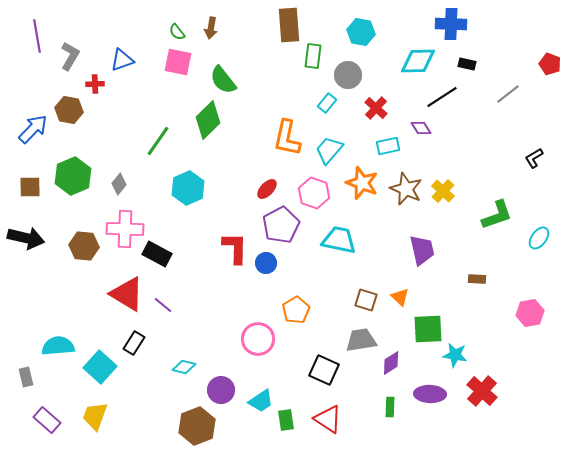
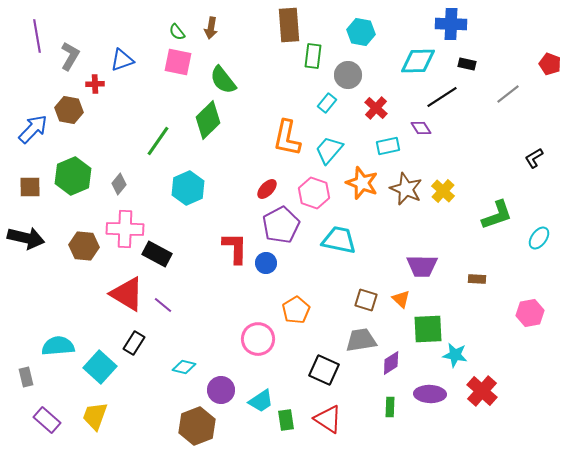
purple trapezoid at (422, 250): moved 16 px down; rotated 104 degrees clockwise
orange triangle at (400, 297): moved 1 px right, 2 px down
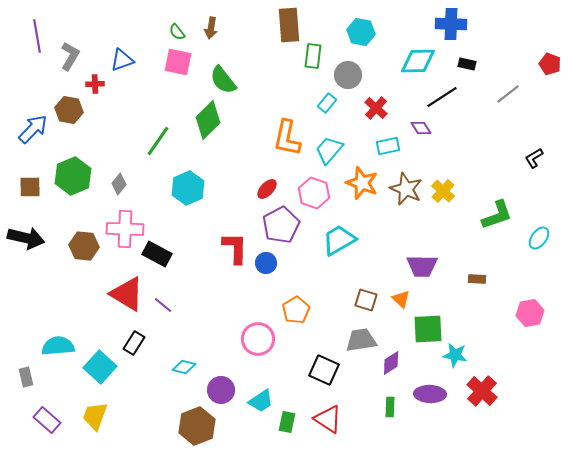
cyan trapezoid at (339, 240): rotated 42 degrees counterclockwise
green rectangle at (286, 420): moved 1 px right, 2 px down; rotated 20 degrees clockwise
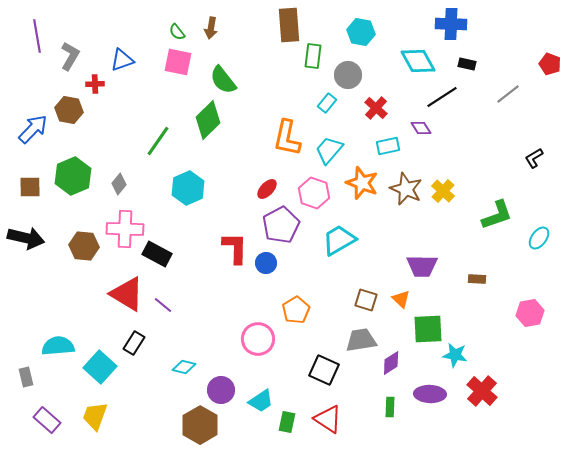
cyan diamond at (418, 61): rotated 63 degrees clockwise
brown hexagon at (197, 426): moved 3 px right, 1 px up; rotated 9 degrees counterclockwise
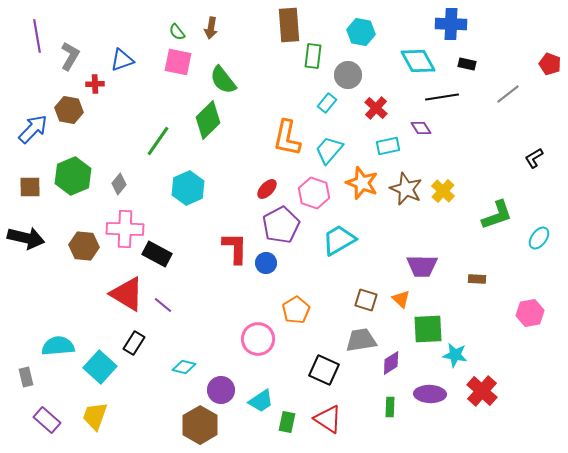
black line at (442, 97): rotated 24 degrees clockwise
